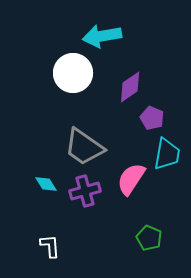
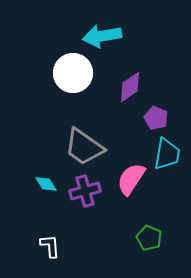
purple pentagon: moved 4 px right
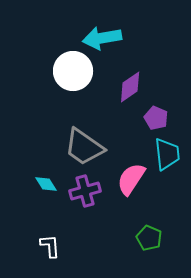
cyan arrow: moved 2 px down
white circle: moved 2 px up
cyan trapezoid: rotated 16 degrees counterclockwise
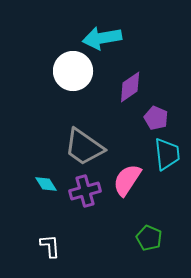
pink semicircle: moved 4 px left, 1 px down
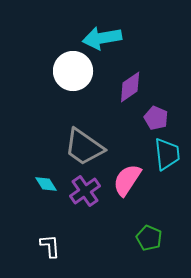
purple cross: rotated 20 degrees counterclockwise
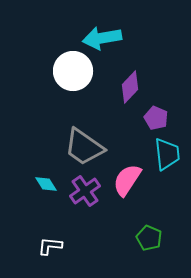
purple diamond: rotated 12 degrees counterclockwise
white L-shape: rotated 80 degrees counterclockwise
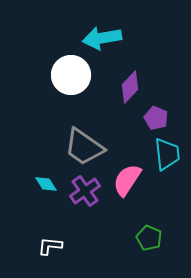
white circle: moved 2 px left, 4 px down
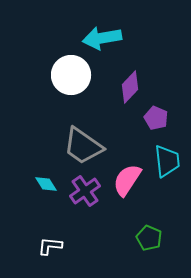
gray trapezoid: moved 1 px left, 1 px up
cyan trapezoid: moved 7 px down
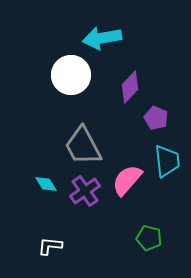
gray trapezoid: rotated 27 degrees clockwise
pink semicircle: rotated 8 degrees clockwise
green pentagon: rotated 10 degrees counterclockwise
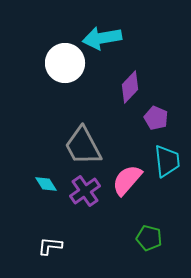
white circle: moved 6 px left, 12 px up
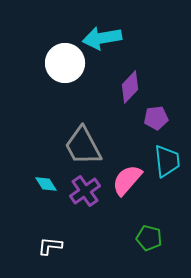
purple pentagon: rotated 30 degrees counterclockwise
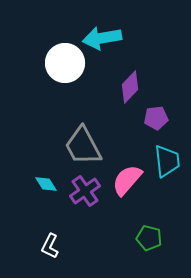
white L-shape: rotated 70 degrees counterclockwise
